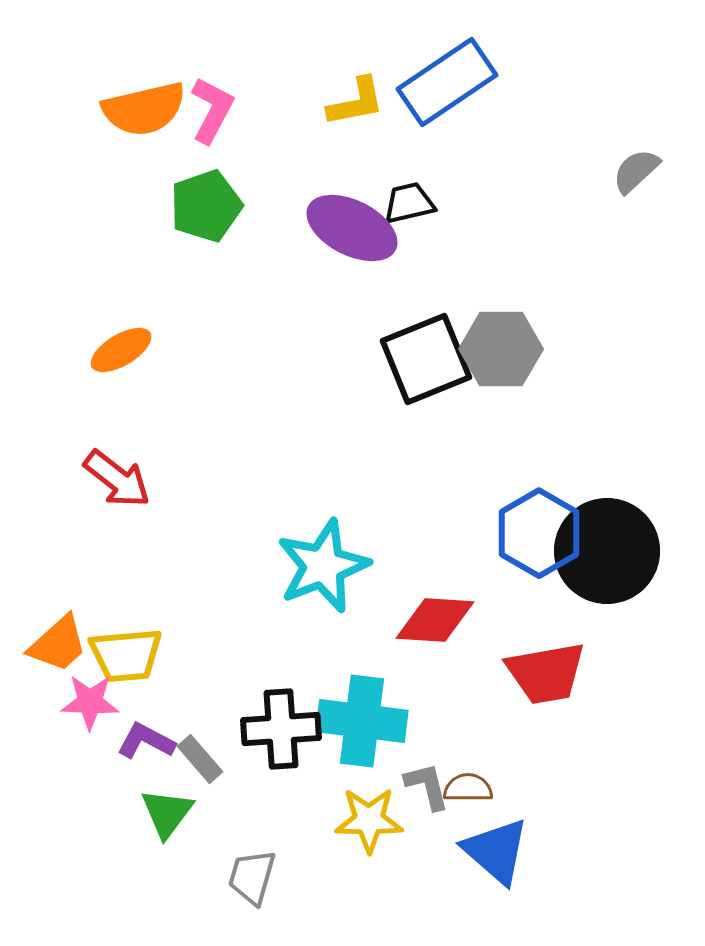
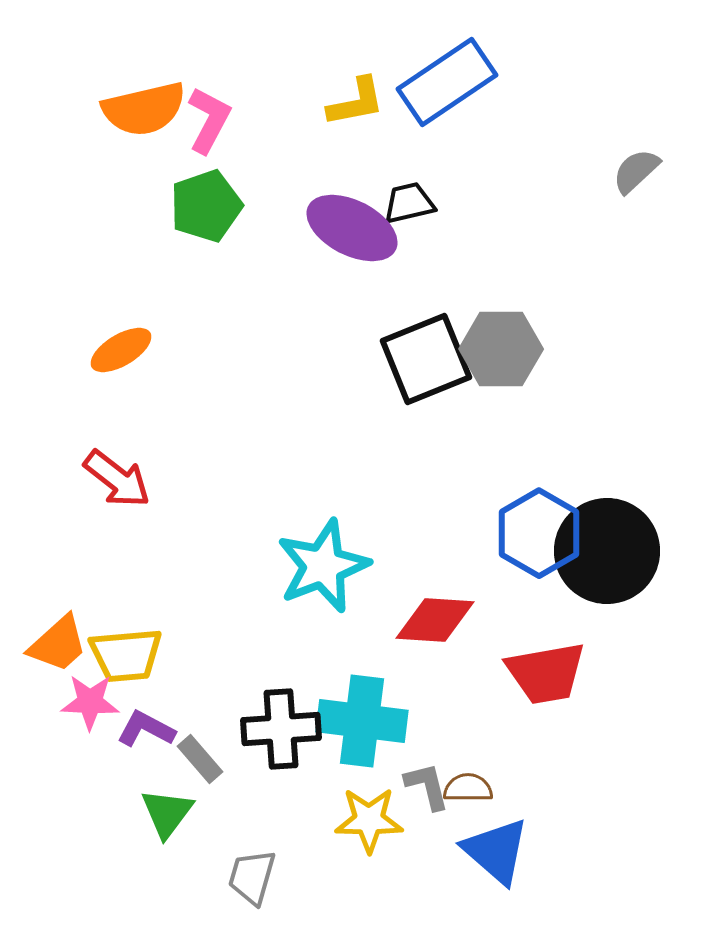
pink L-shape: moved 3 px left, 10 px down
purple L-shape: moved 12 px up
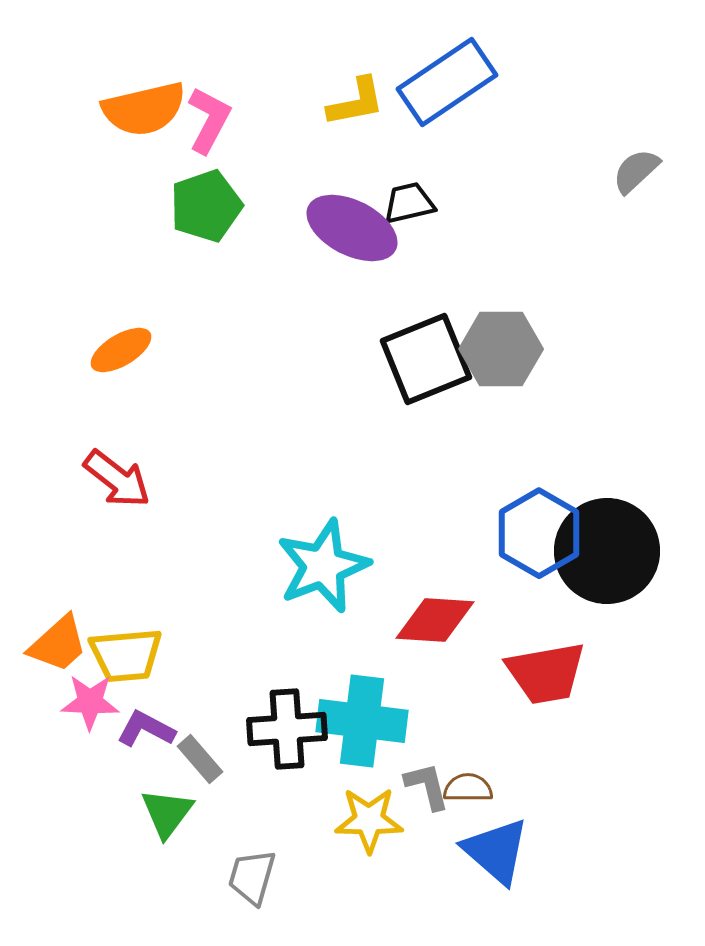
black cross: moved 6 px right
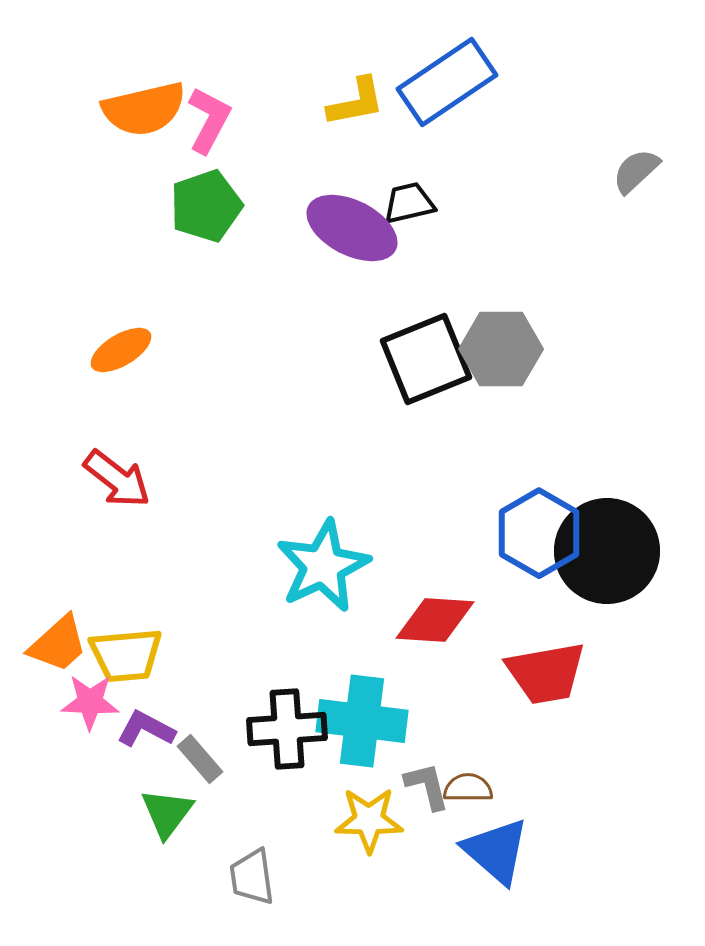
cyan star: rotated 4 degrees counterclockwise
gray trapezoid: rotated 24 degrees counterclockwise
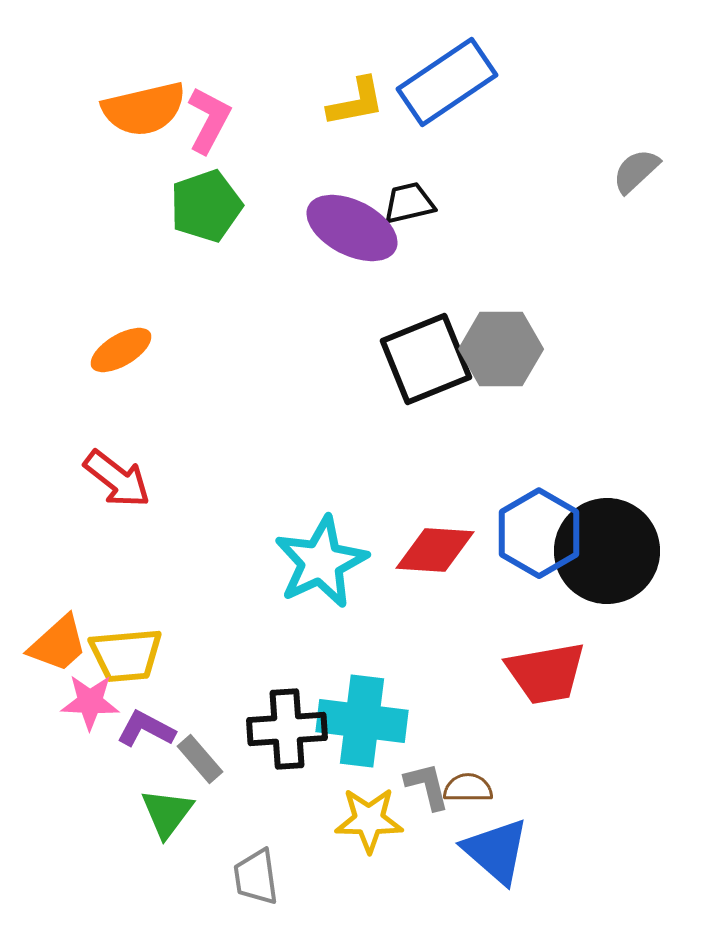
cyan star: moved 2 px left, 4 px up
red diamond: moved 70 px up
gray trapezoid: moved 4 px right
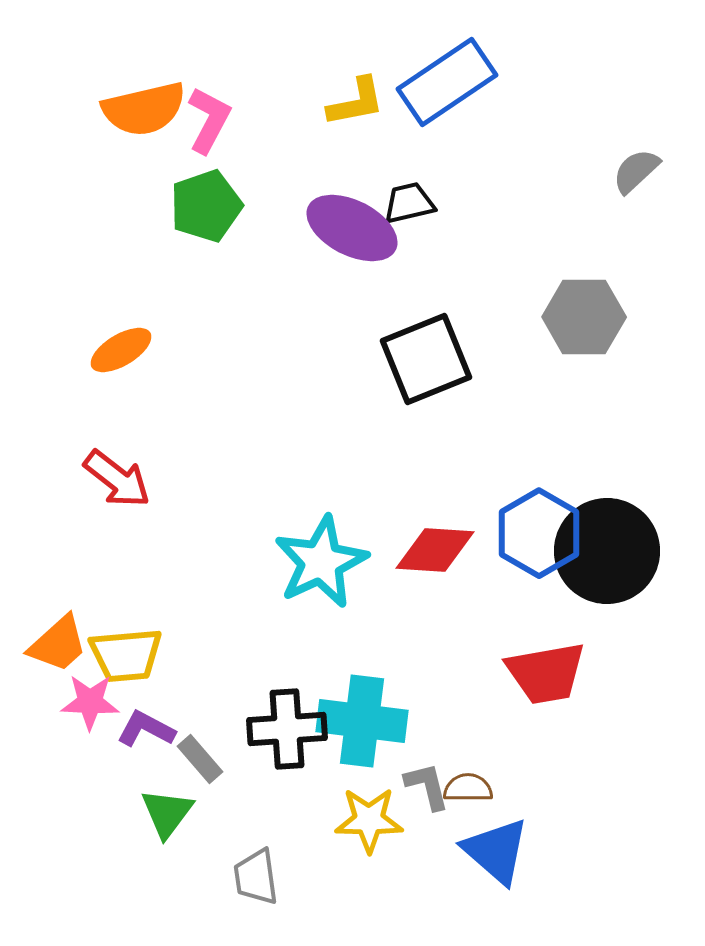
gray hexagon: moved 83 px right, 32 px up
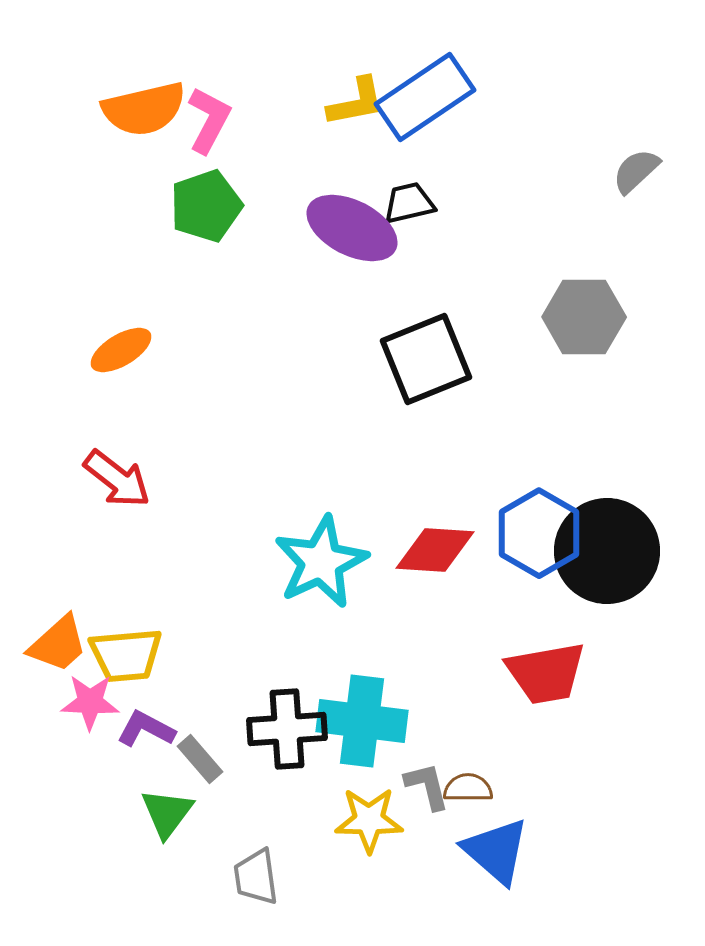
blue rectangle: moved 22 px left, 15 px down
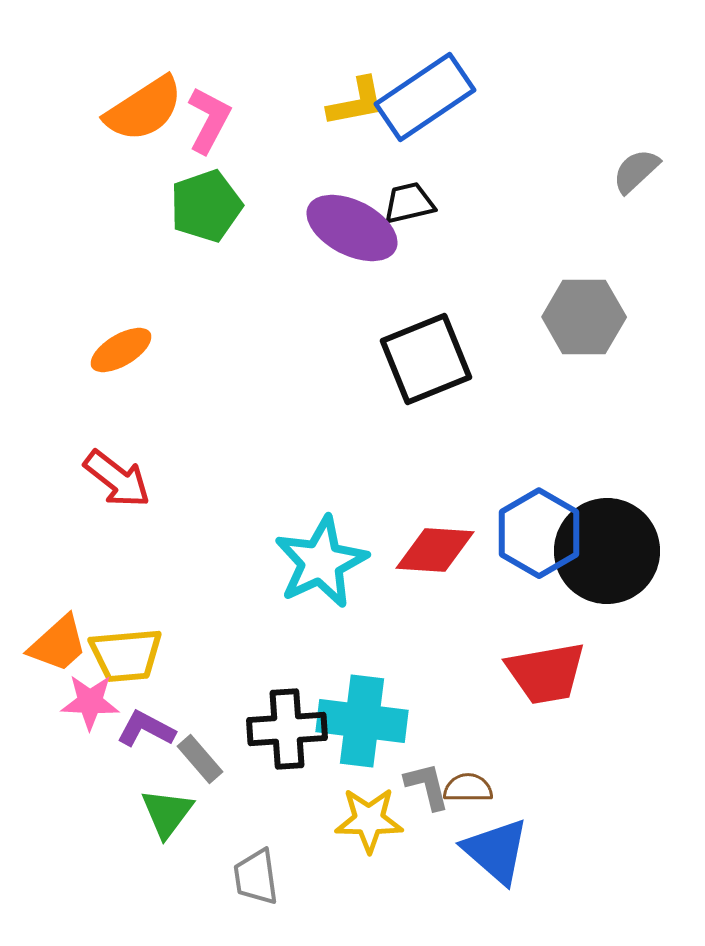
orange semicircle: rotated 20 degrees counterclockwise
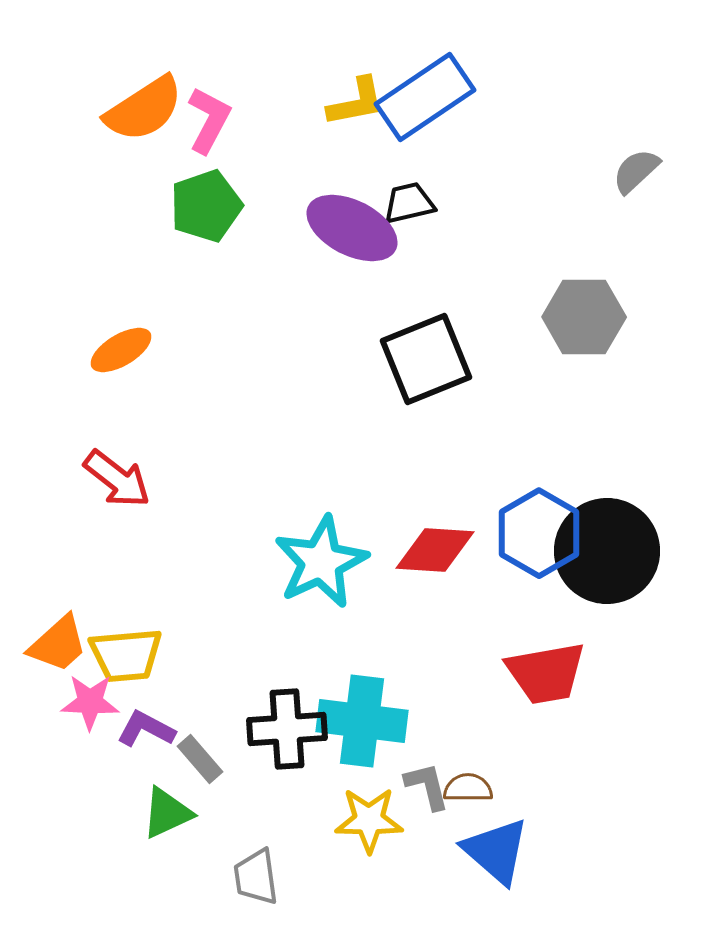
green triangle: rotated 28 degrees clockwise
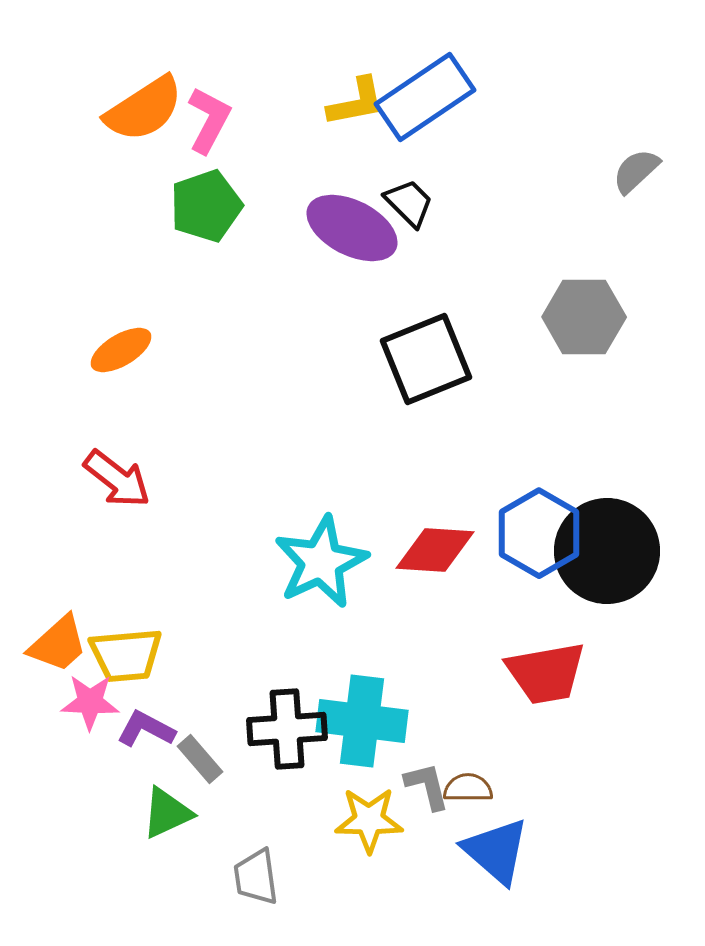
black trapezoid: rotated 58 degrees clockwise
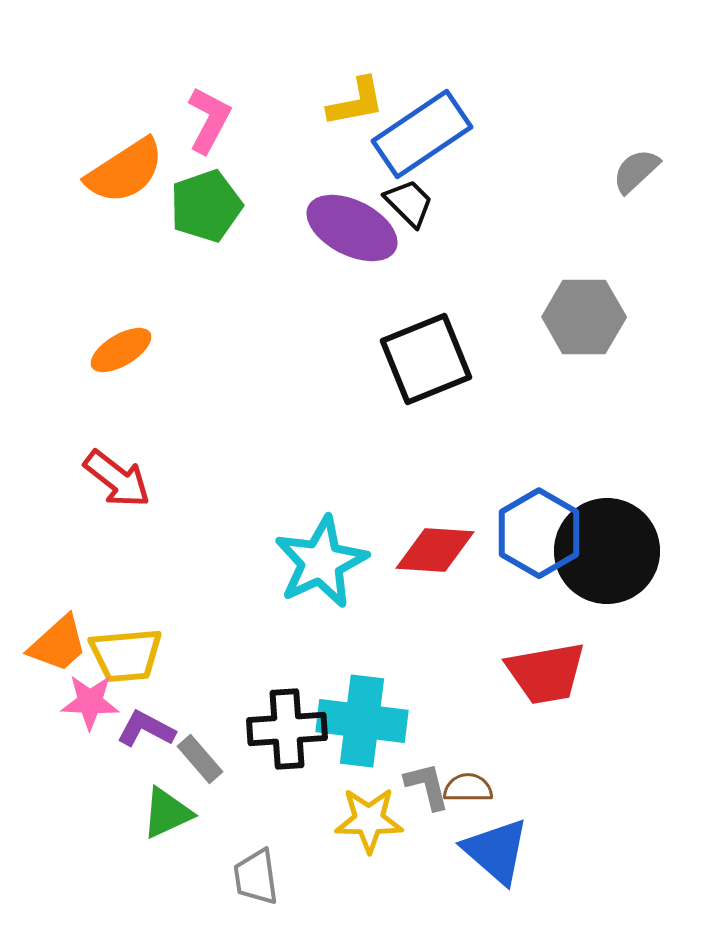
blue rectangle: moved 3 px left, 37 px down
orange semicircle: moved 19 px left, 62 px down
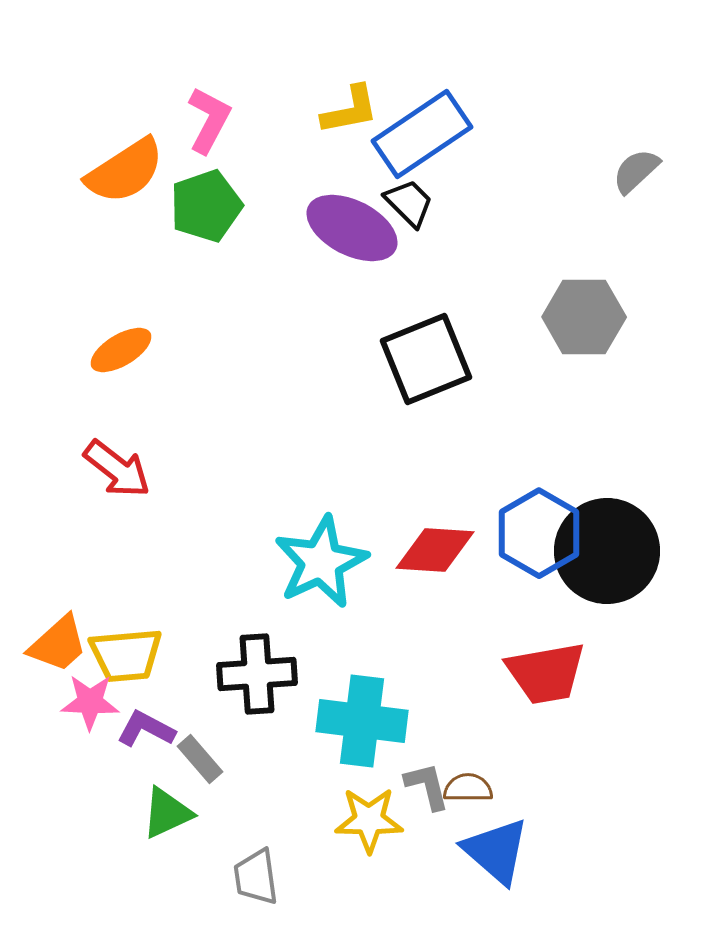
yellow L-shape: moved 6 px left, 8 px down
red arrow: moved 10 px up
black cross: moved 30 px left, 55 px up
